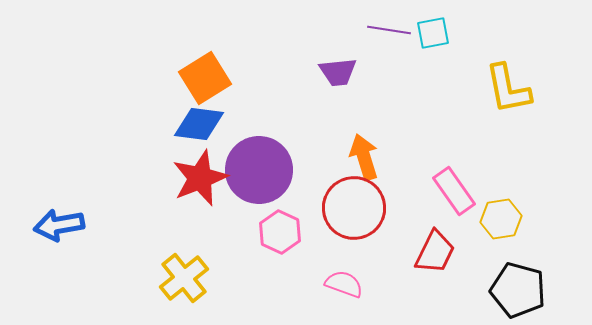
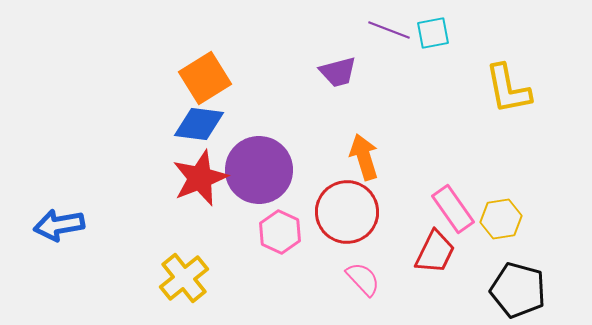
purple line: rotated 12 degrees clockwise
purple trapezoid: rotated 9 degrees counterclockwise
pink rectangle: moved 1 px left, 18 px down
red circle: moved 7 px left, 4 px down
pink semicircle: moved 19 px right, 5 px up; rotated 27 degrees clockwise
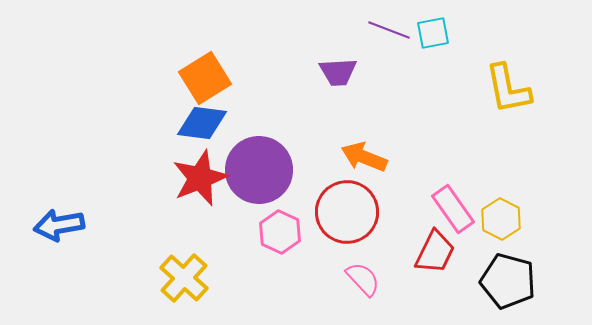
purple trapezoid: rotated 12 degrees clockwise
blue diamond: moved 3 px right, 1 px up
orange arrow: rotated 51 degrees counterclockwise
yellow hexagon: rotated 24 degrees counterclockwise
yellow cross: rotated 9 degrees counterclockwise
black pentagon: moved 10 px left, 9 px up
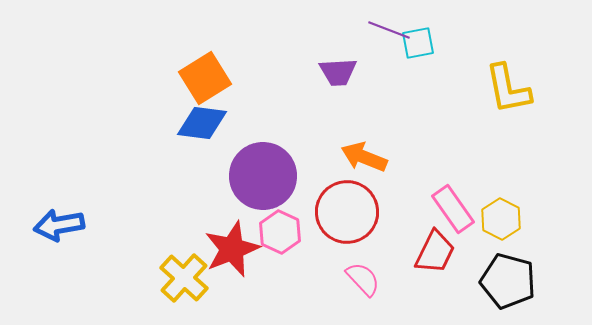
cyan square: moved 15 px left, 10 px down
purple circle: moved 4 px right, 6 px down
red star: moved 32 px right, 71 px down
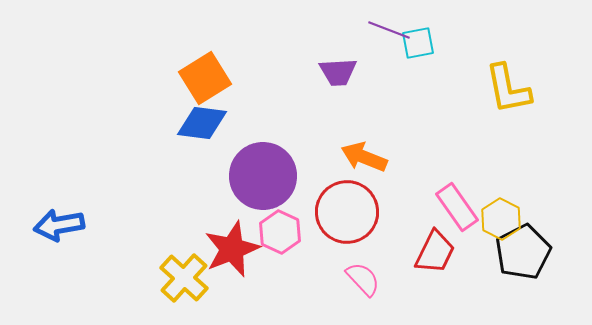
pink rectangle: moved 4 px right, 2 px up
black pentagon: moved 15 px right, 29 px up; rotated 30 degrees clockwise
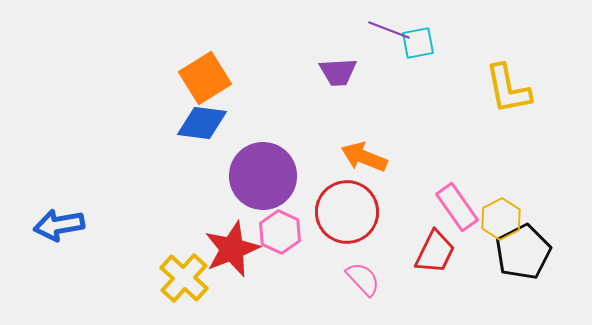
yellow hexagon: rotated 6 degrees clockwise
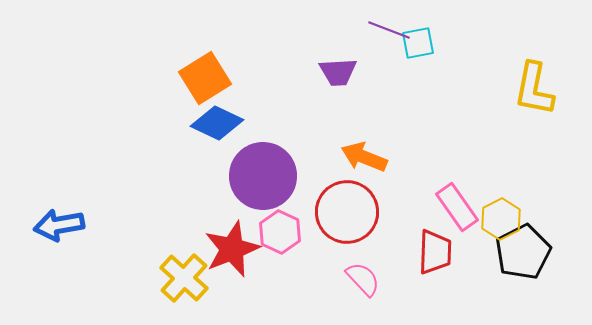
yellow L-shape: moved 26 px right; rotated 22 degrees clockwise
blue diamond: moved 15 px right; rotated 18 degrees clockwise
red trapezoid: rotated 24 degrees counterclockwise
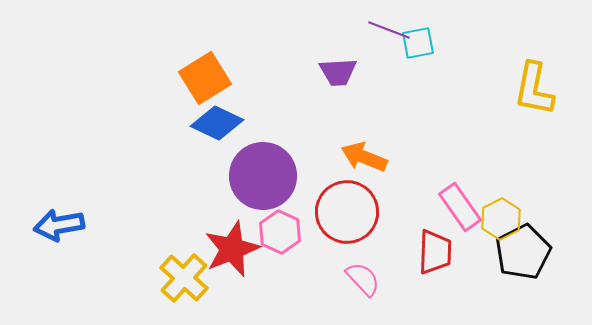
pink rectangle: moved 3 px right
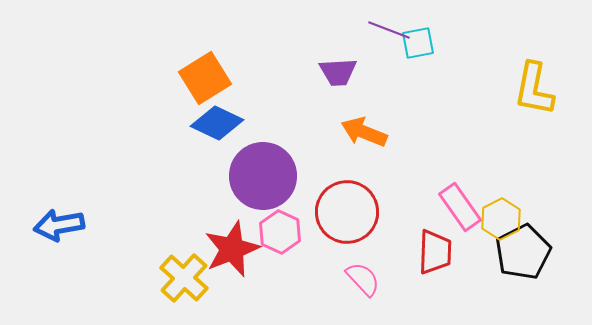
orange arrow: moved 25 px up
